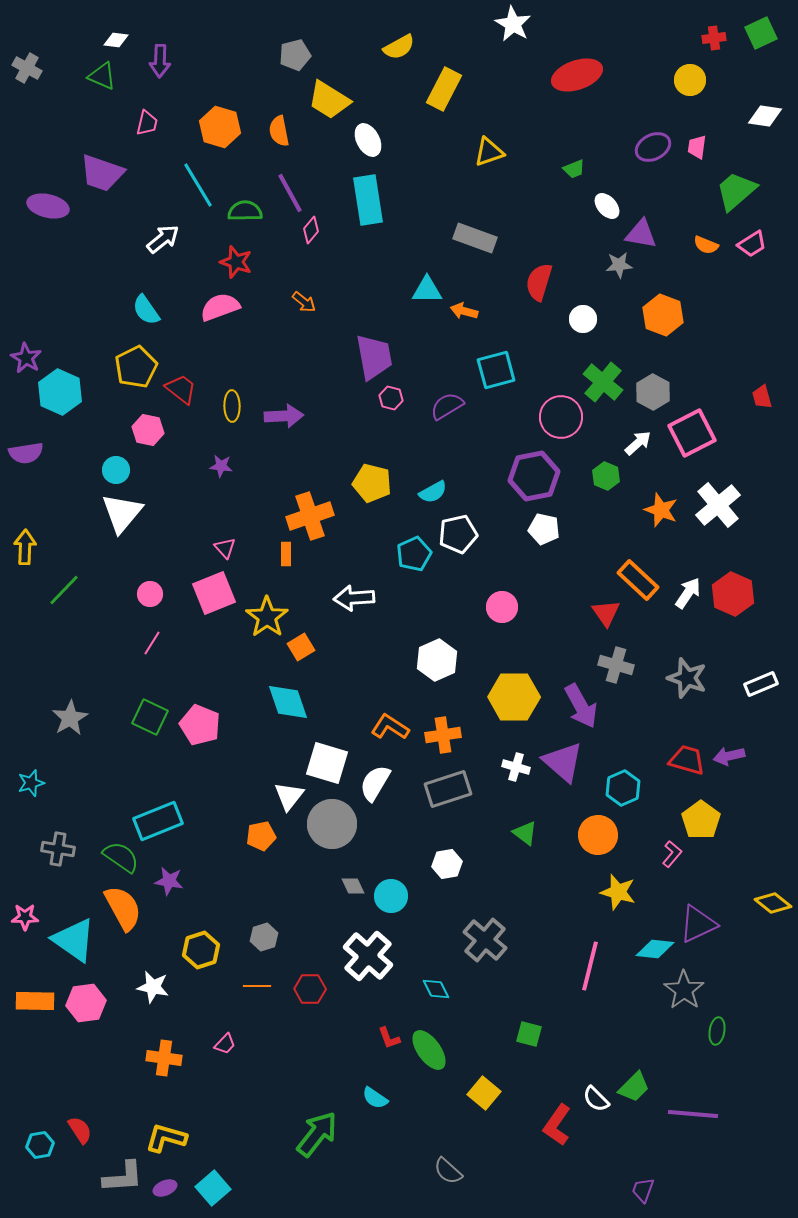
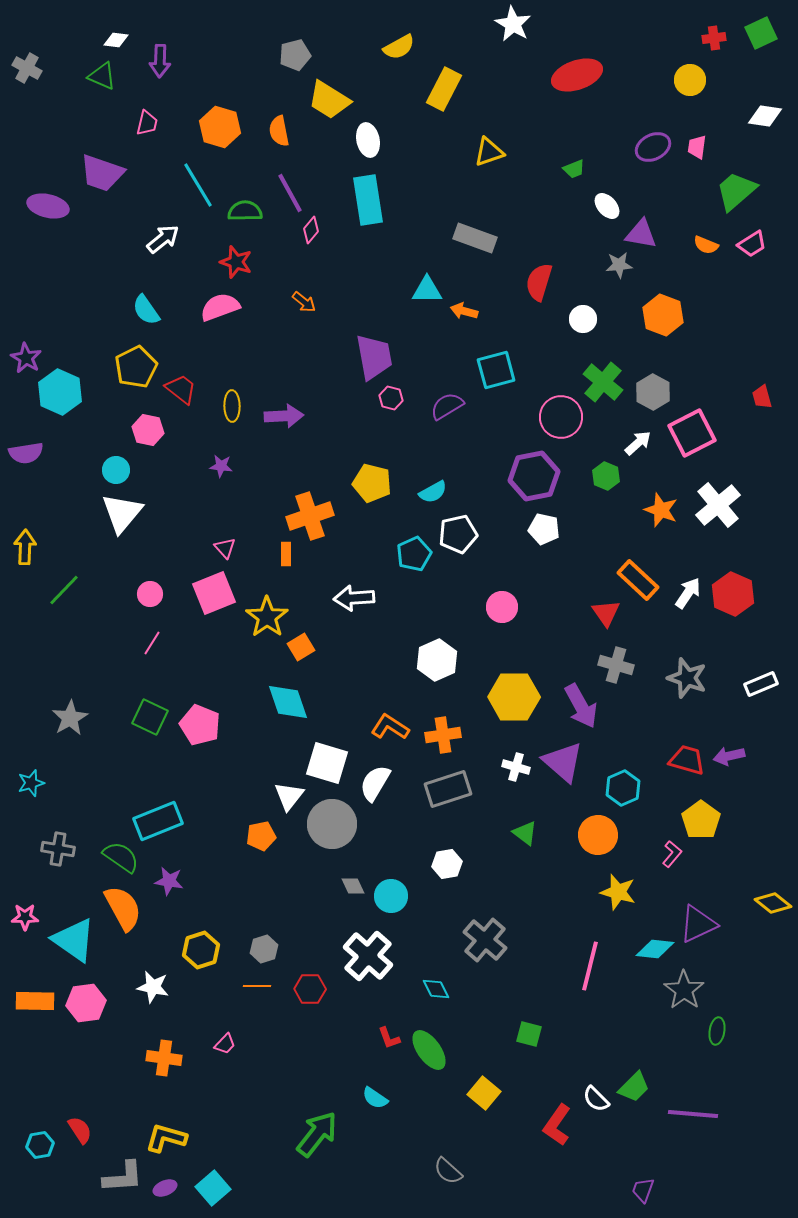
white ellipse at (368, 140): rotated 16 degrees clockwise
gray hexagon at (264, 937): moved 12 px down
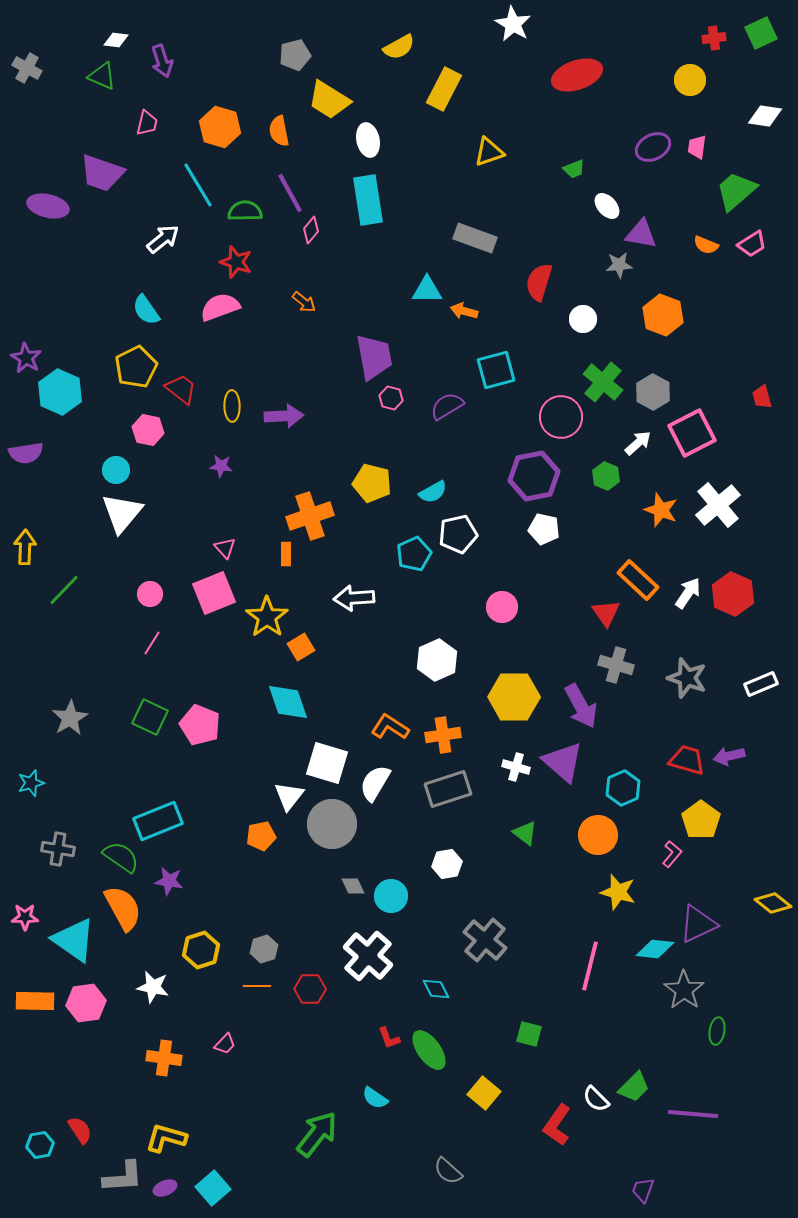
purple arrow at (160, 61): moved 2 px right; rotated 20 degrees counterclockwise
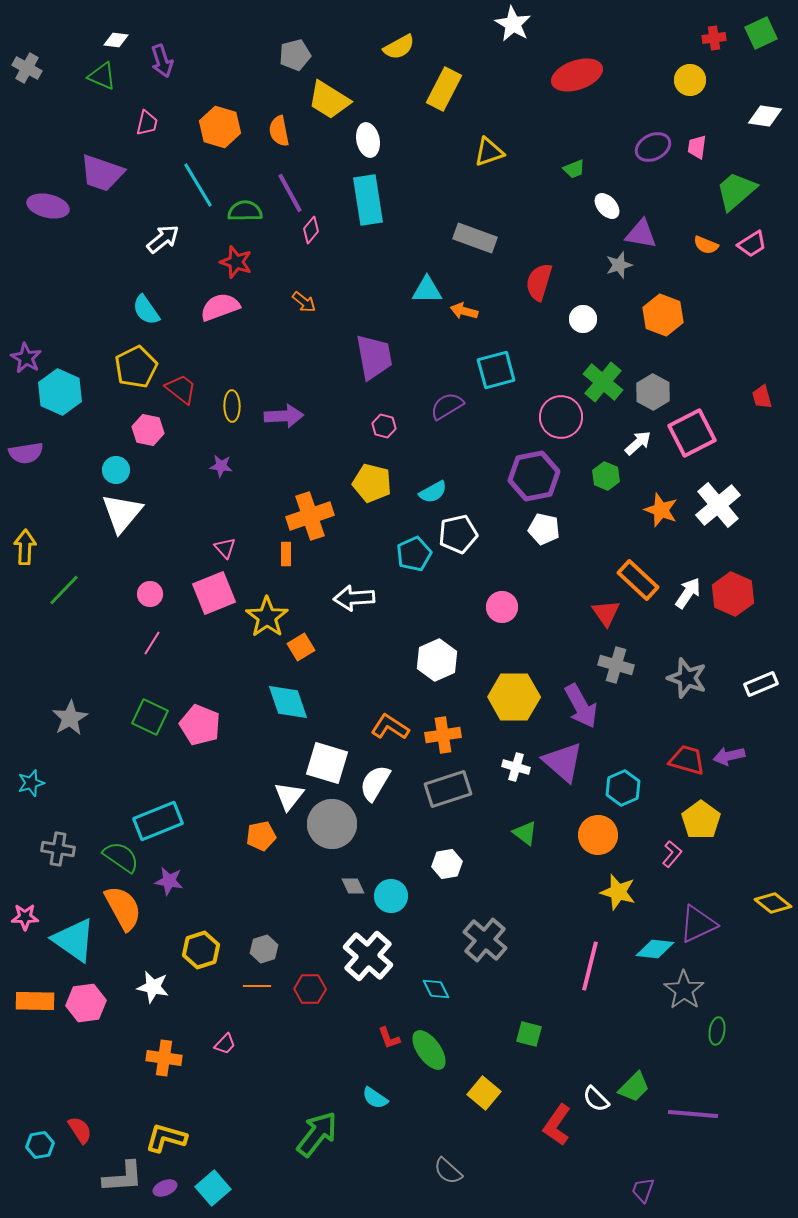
gray star at (619, 265): rotated 12 degrees counterclockwise
pink hexagon at (391, 398): moved 7 px left, 28 px down
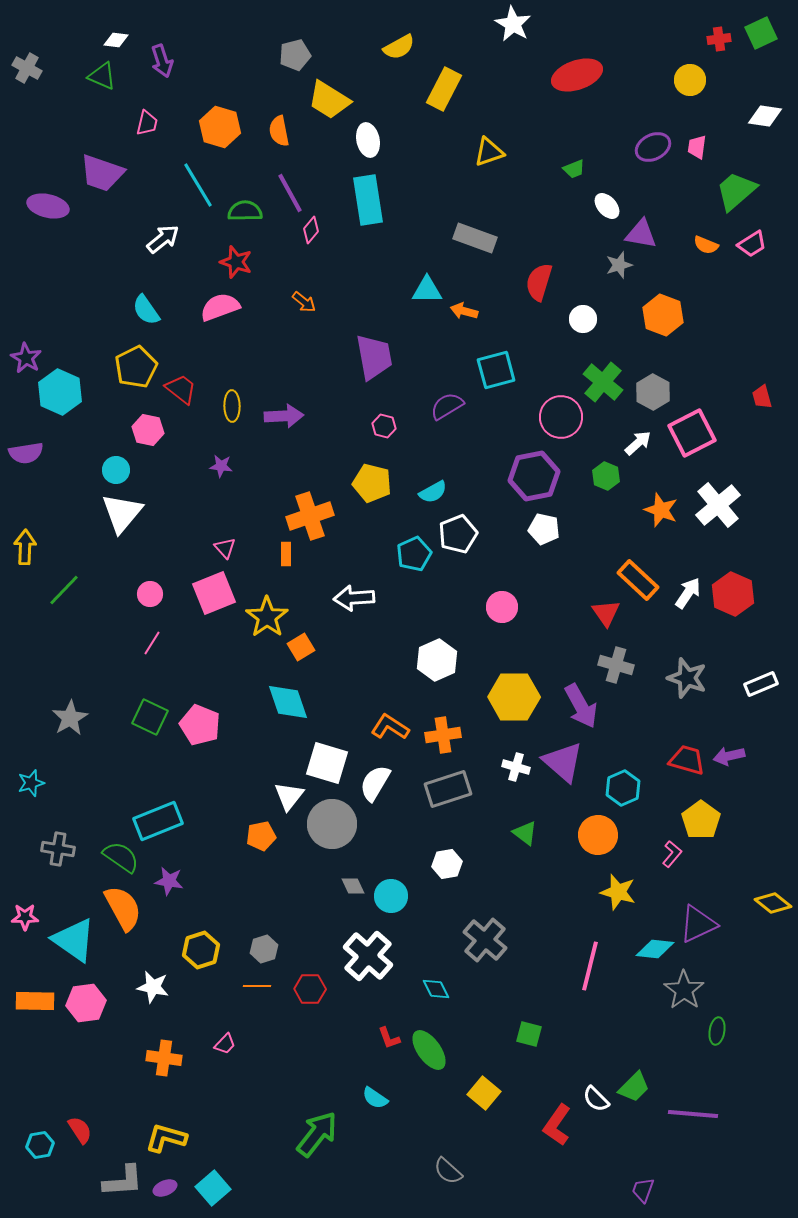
red cross at (714, 38): moved 5 px right, 1 px down
white pentagon at (458, 534): rotated 9 degrees counterclockwise
gray L-shape at (123, 1177): moved 4 px down
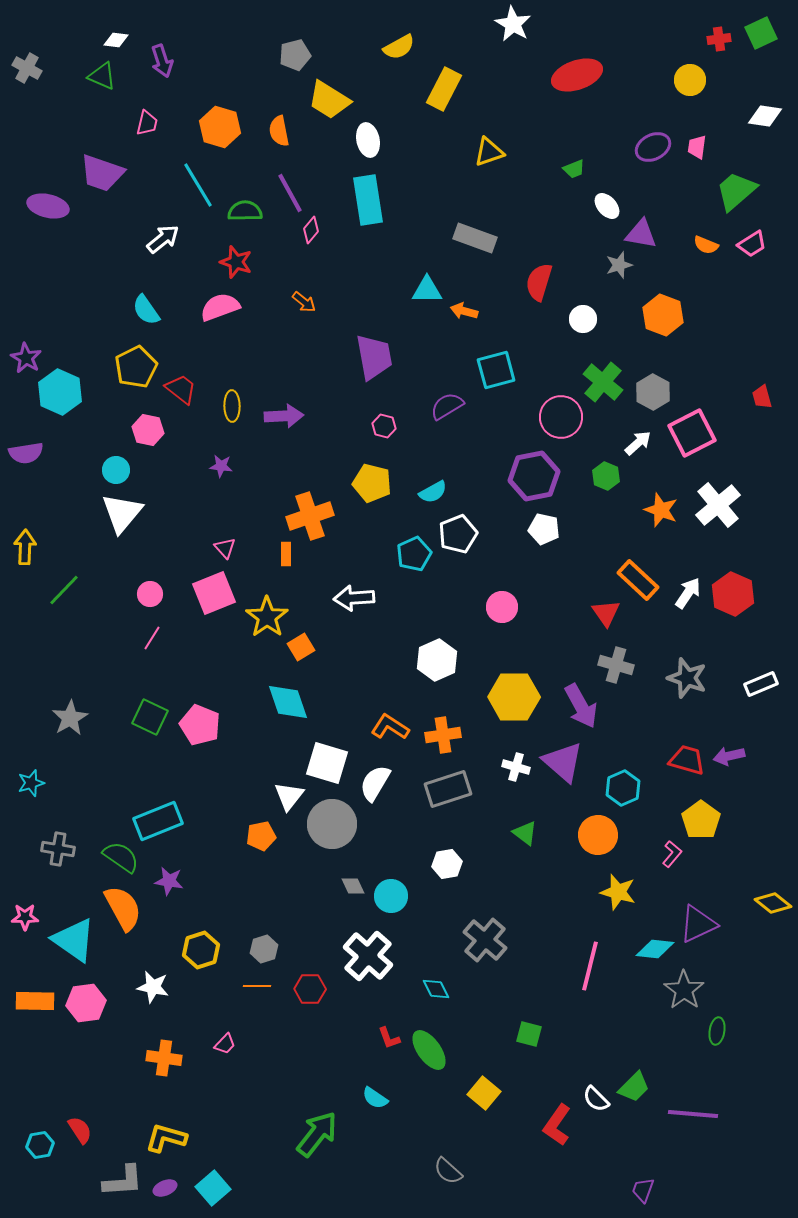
pink line at (152, 643): moved 5 px up
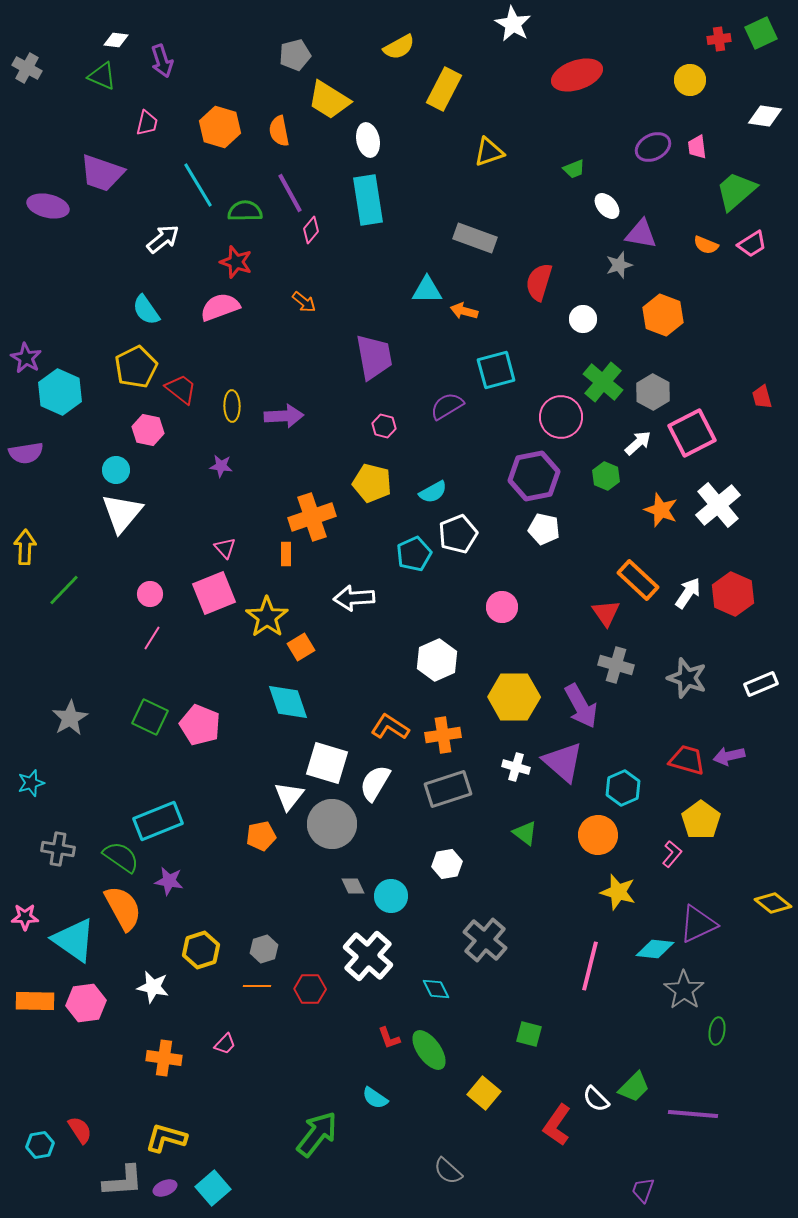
pink trapezoid at (697, 147): rotated 15 degrees counterclockwise
orange cross at (310, 516): moved 2 px right, 1 px down
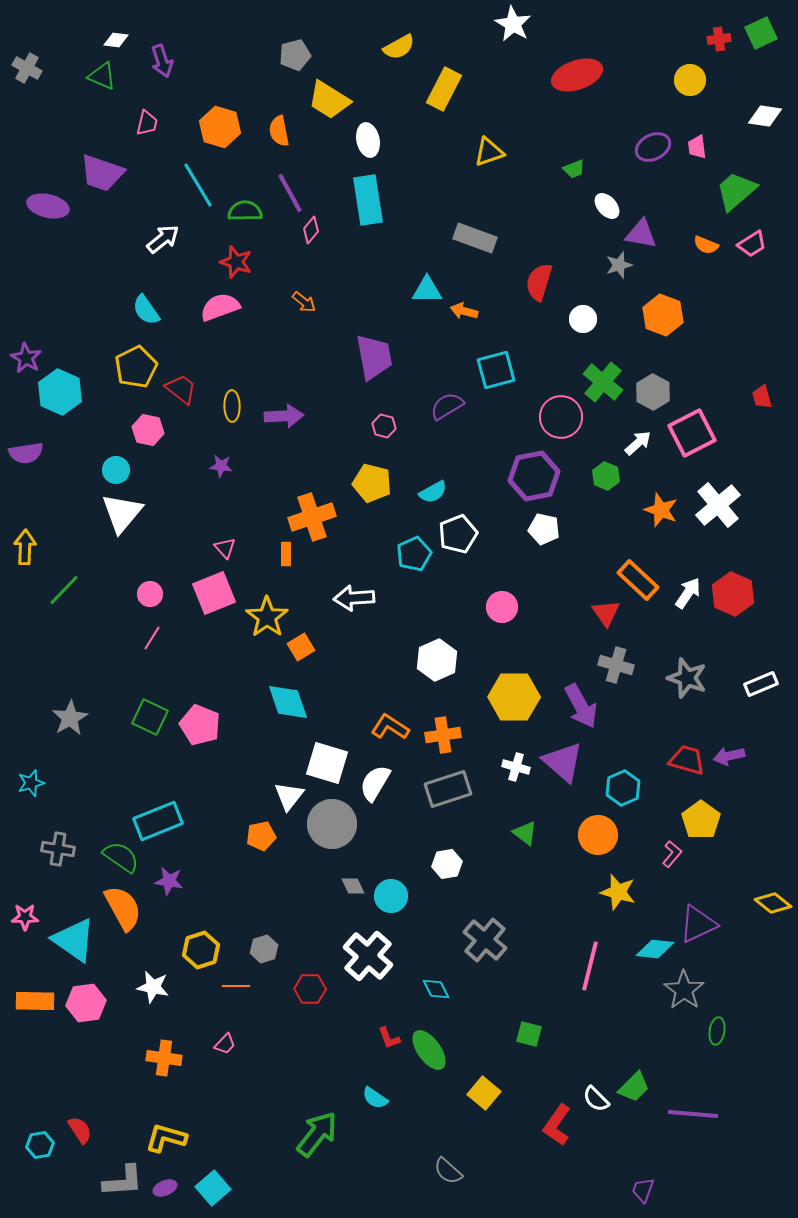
orange line at (257, 986): moved 21 px left
